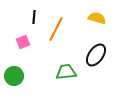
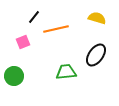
black line: rotated 32 degrees clockwise
orange line: rotated 50 degrees clockwise
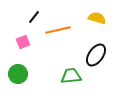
orange line: moved 2 px right, 1 px down
green trapezoid: moved 5 px right, 4 px down
green circle: moved 4 px right, 2 px up
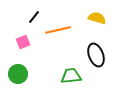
black ellipse: rotated 55 degrees counterclockwise
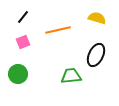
black line: moved 11 px left
black ellipse: rotated 45 degrees clockwise
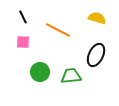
black line: rotated 64 degrees counterclockwise
orange line: rotated 40 degrees clockwise
pink square: rotated 24 degrees clockwise
green circle: moved 22 px right, 2 px up
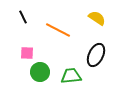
yellow semicircle: rotated 18 degrees clockwise
pink square: moved 4 px right, 11 px down
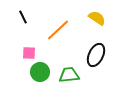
orange line: rotated 70 degrees counterclockwise
pink square: moved 2 px right
green trapezoid: moved 2 px left, 1 px up
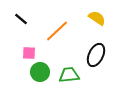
black line: moved 2 px left, 2 px down; rotated 24 degrees counterclockwise
orange line: moved 1 px left, 1 px down
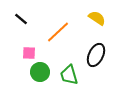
orange line: moved 1 px right, 1 px down
green trapezoid: rotated 100 degrees counterclockwise
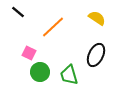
black line: moved 3 px left, 7 px up
orange line: moved 5 px left, 5 px up
pink square: rotated 24 degrees clockwise
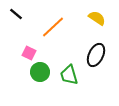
black line: moved 2 px left, 2 px down
